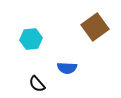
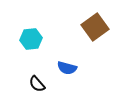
blue semicircle: rotated 12 degrees clockwise
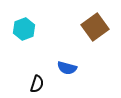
cyan hexagon: moved 7 px left, 10 px up; rotated 15 degrees counterclockwise
black semicircle: rotated 120 degrees counterclockwise
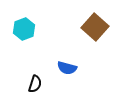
brown square: rotated 12 degrees counterclockwise
black semicircle: moved 2 px left
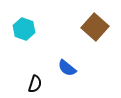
cyan hexagon: rotated 20 degrees counterclockwise
blue semicircle: rotated 24 degrees clockwise
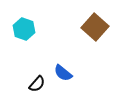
blue semicircle: moved 4 px left, 5 px down
black semicircle: moved 2 px right; rotated 24 degrees clockwise
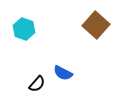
brown square: moved 1 px right, 2 px up
blue semicircle: rotated 12 degrees counterclockwise
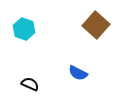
blue semicircle: moved 15 px right
black semicircle: moved 7 px left; rotated 108 degrees counterclockwise
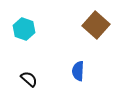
blue semicircle: moved 2 px up; rotated 66 degrees clockwise
black semicircle: moved 1 px left, 5 px up; rotated 18 degrees clockwise
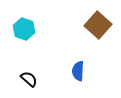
brown square: moved 2 px right
